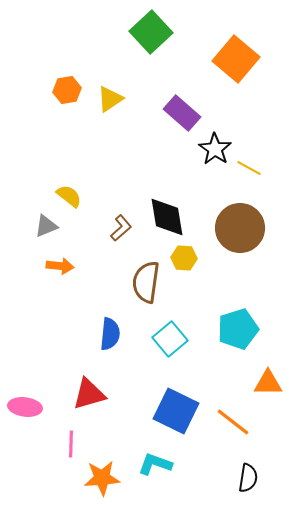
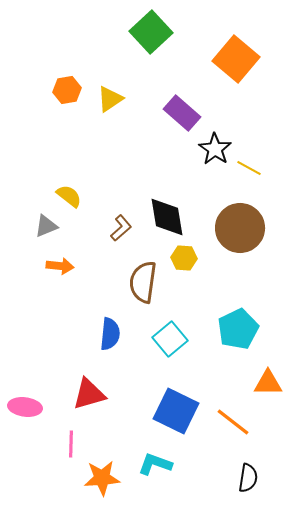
brown semicircle: moved 3 px left
cyan pentagon: rotated 9 degrees counterclockwise
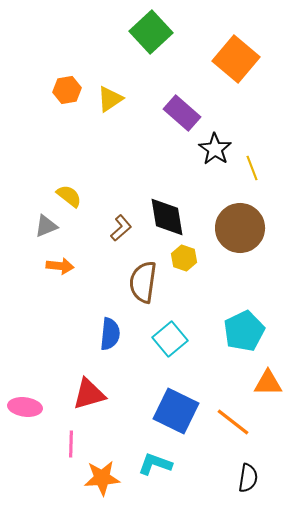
yellow line: moved 3 px right; rotated 40 degrees clockwise
yellow hexagon: rotated 15 degrees clockwise
cyan pentagon: moved 6 px right, 2 px down
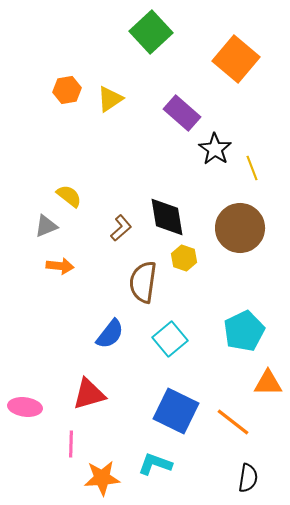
blue semicircle: rotated 32 degrees clockwise
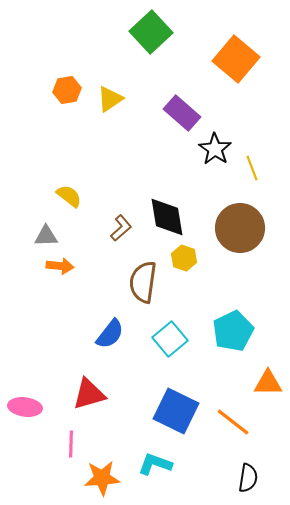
gray triangle: moved 10 px down; rotated 20 degrees clockwise
cyan pentagon: moved 11 px left
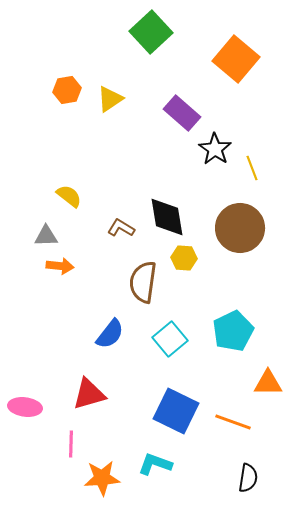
brown L-shape: rotated 108 degrees counterclockwise
yellow hexagon: rotated 15 degrees counterclockwise
orange line: rotated 18 degrees counterclockwise
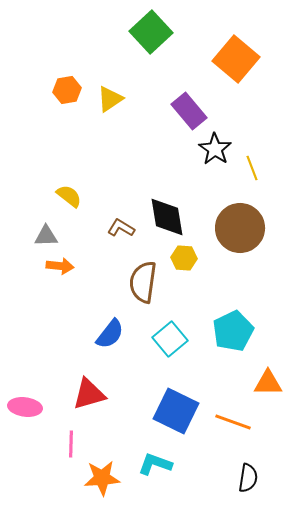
purple rectangle: moved 7 px right, 2 px up; rotated 9 degrees clockwise
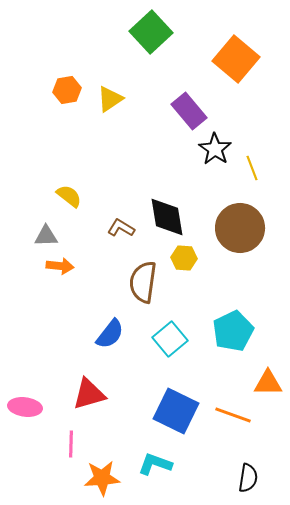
orange line: moved 7 px up
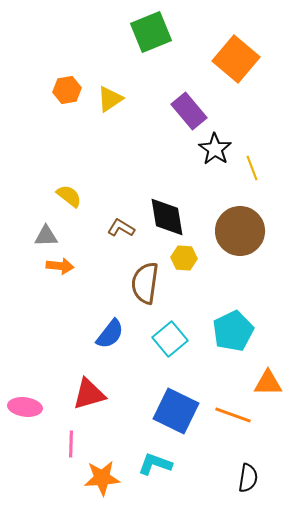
green square: rotated 21 degrees clockwise
brown circle: moved 3 px down
brown semicircle: moved 2 px right, 1 px down
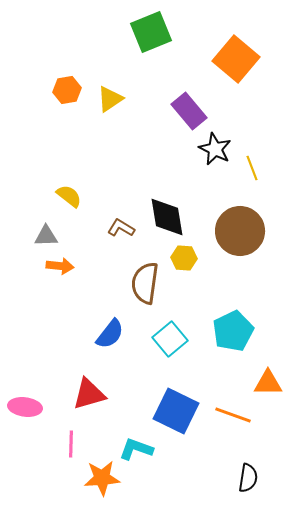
black star: rotated 8 degrees counterclockwise
cyan L-shape: moved 19 px left, 15 px up
